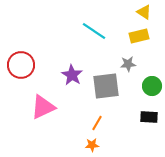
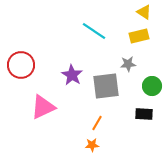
black rectangle: moved 5 px left, 3 px up
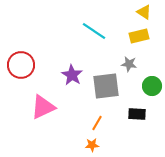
gray star: moved 1 px right; rotated 14 degrees clockwise
black rectangle: moved 7 px left
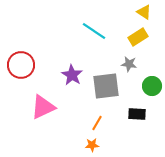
yellow rectangle: moved 1 px left, 1 px down; rotated 18 degrees counterclockwise
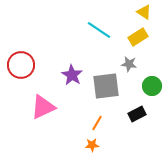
cyan line: moved 5 px right, 1 px up
black rectangle: rotated 30 degrees counterclockwise
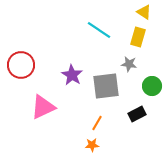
yellow rectangle: rotated 42 degrees counterclockwise
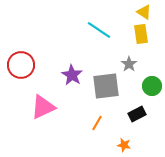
yellow rectangle: moved 3 px right, 3 px up; rotated 24 degrees counterclockwise
gray star: rotated 28 degrees clockwise
orange star: moved 32 px right; rotated 16 degrees clockwise
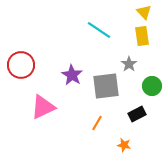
yellow triangle: rotated 14 degrees clockwise
yellow rectangle: moved 1 px right, 2 px down
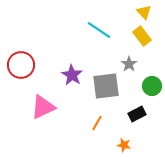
yellow rectangle: rotated 30 degrees counterclockwise
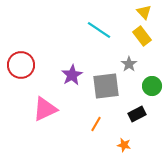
purple star: rotated 10 degrees clockwise
pink triangle: moved 2 px right, 2 px down
orange line: moved 1 px left, 1 px down
